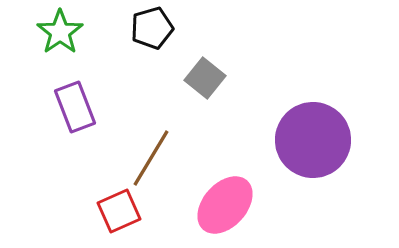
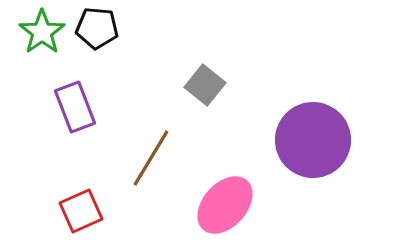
black pentagon: moved 55 px left; rotated 21 degrees clockwise
green star: moved 18 px left
gray square: moved 7 px down
red square: moved 38 px left
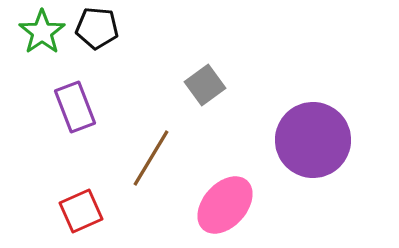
gray square: rotated 15 degrees clockwise
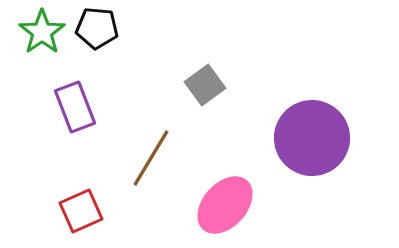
purple circle: moved 1 px left, 2 px up
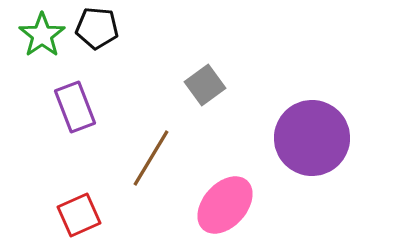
green star: moved 3 px down
red square: moved 2 px left, 4 px down
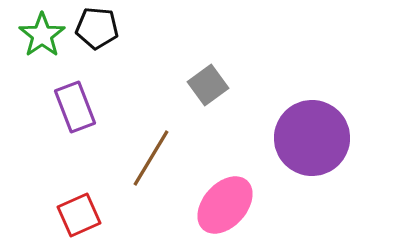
gray square: moved 3 px right
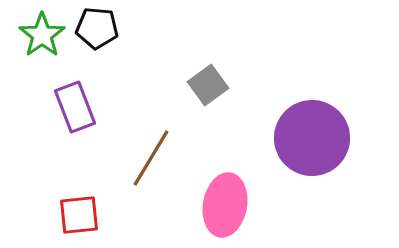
pink ellipse: rotated 32 degrees counterclockwise
red square: rotated 18 degrees clockwise
